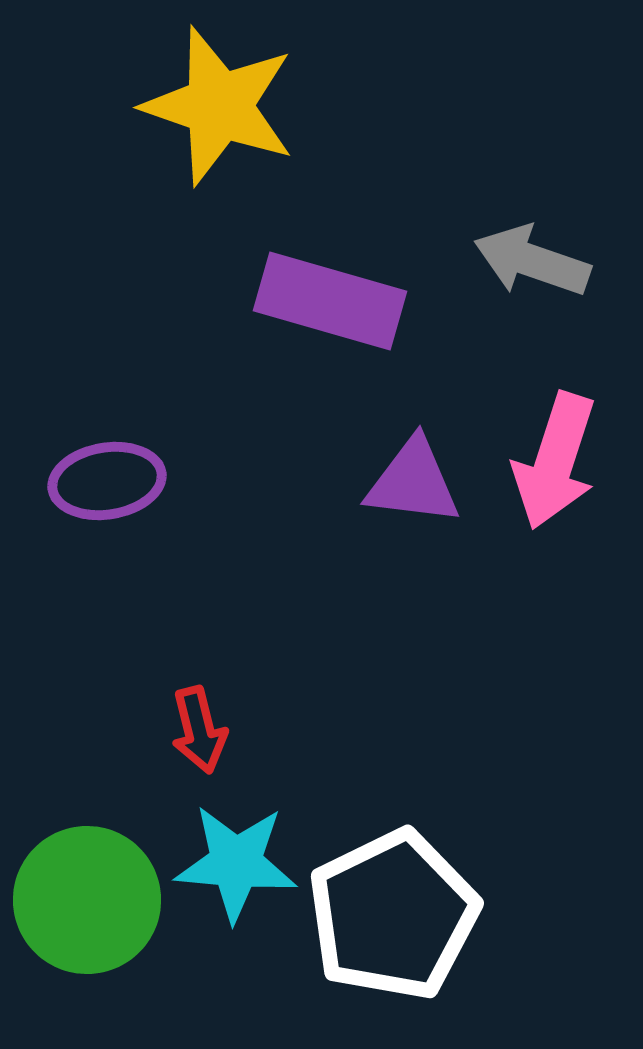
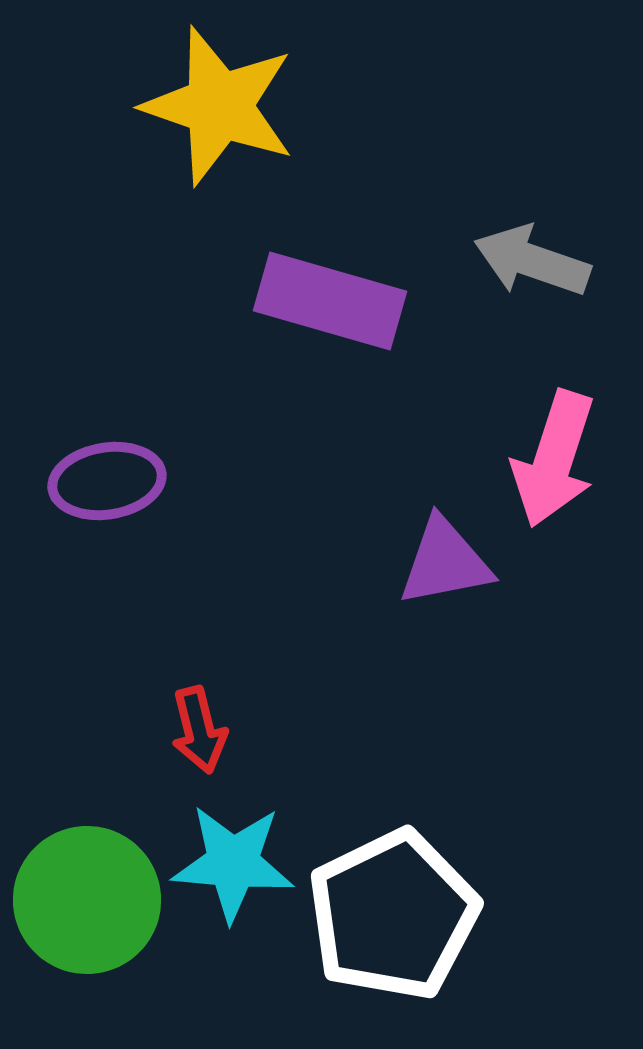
pink arrow: moved 1 px left, 2 px up
purple triangle: moved 32 px right, 80 px down; rotated 18 degrees counterclockwise
cyan star: moved 3 px left
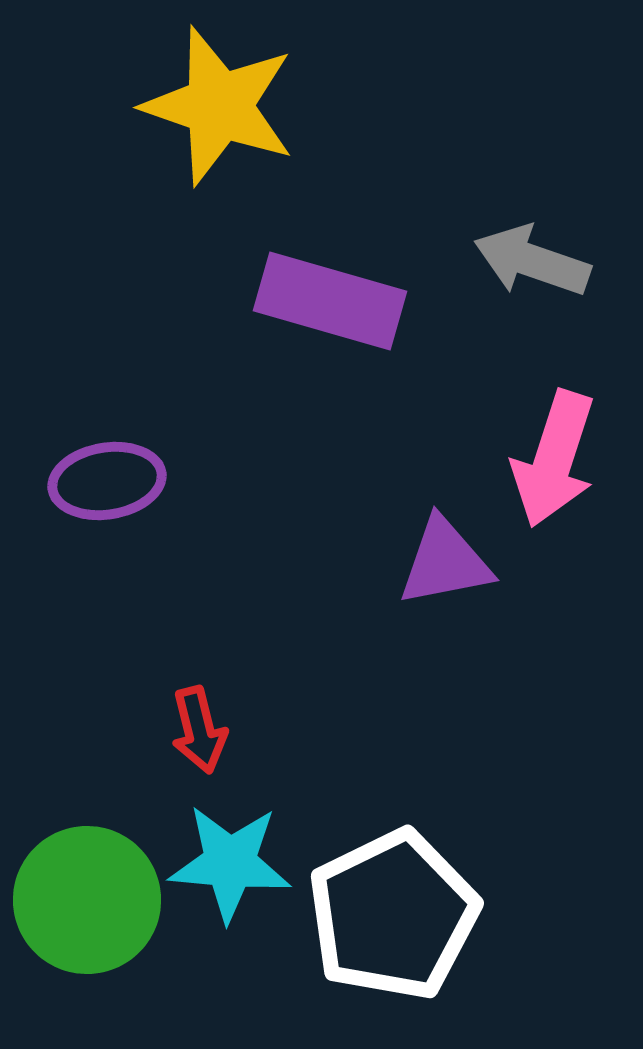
cyan star: moved 3 px left
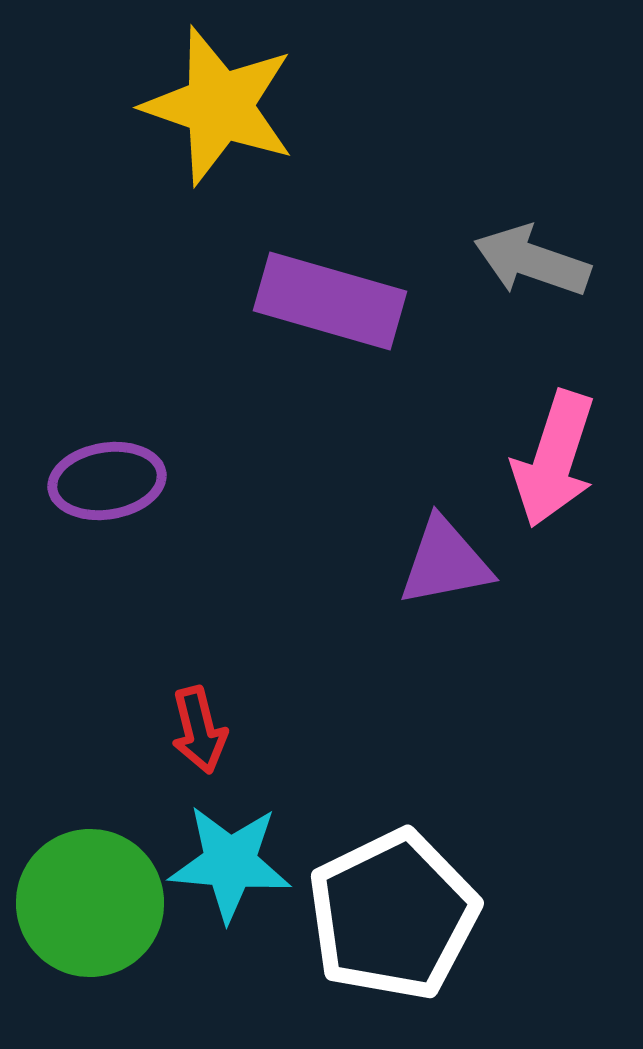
green circle: moved 3 px right, 3 px down
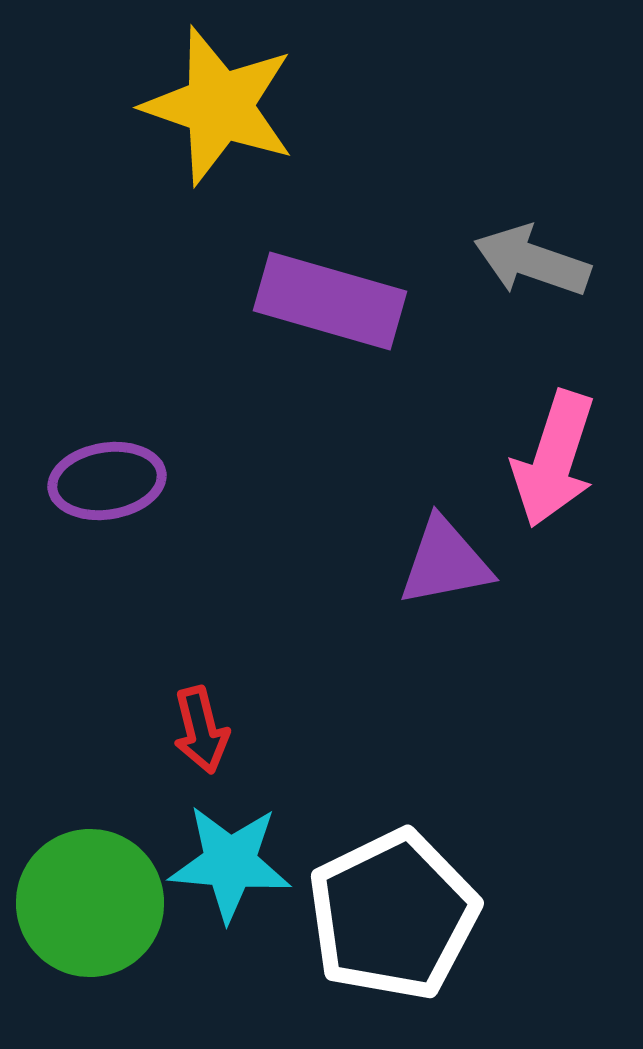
red arrow: moved 2 px right
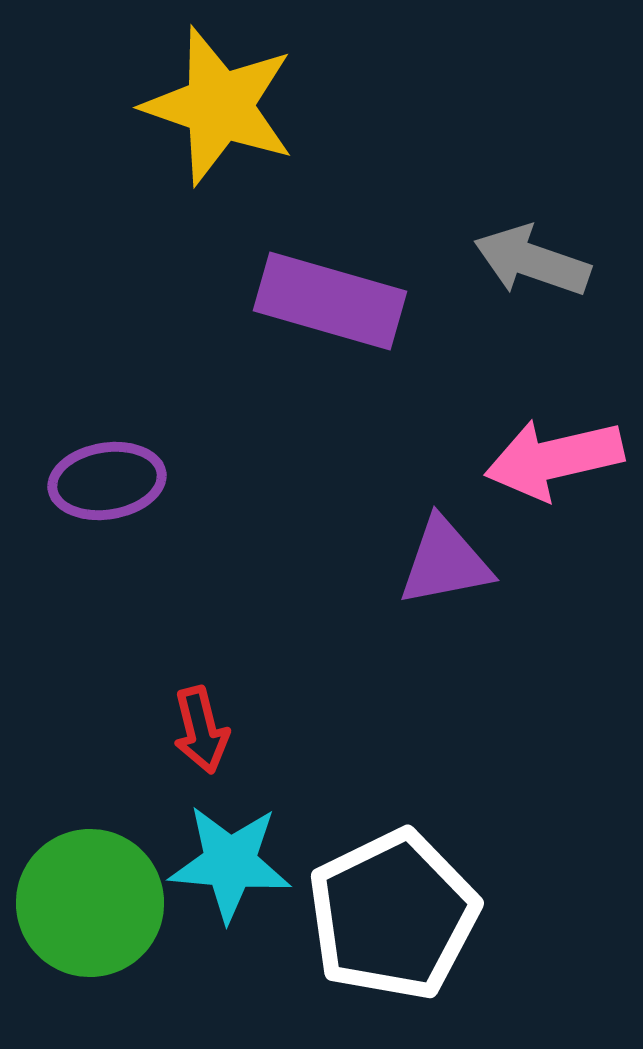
pink arrow: rotated 59 degrees clockwise
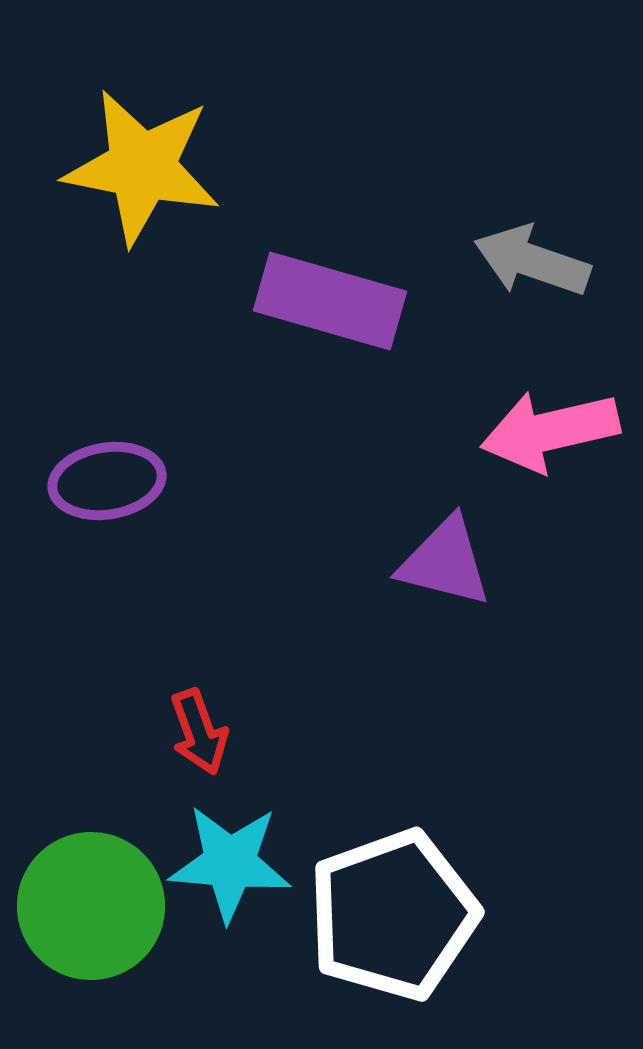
yellow star: moved 77 px left, 61 px down; rotated 8 degrees counterclockwise
pink arrow: moved 4 px left, 28 px up
purple triangle: rotated 25 degrees clockwise
red arrow: moved 2 px left, 2 px down; rotated 6 degrees counterclockwise
green circle: moved 1 px right, 3 px down
white pentagon: rotated 6 degrees clockwise
